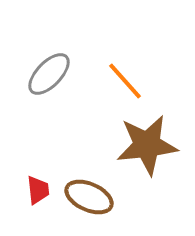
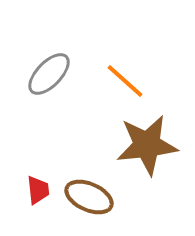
orange line: rotated 6 degrees counterclockwise
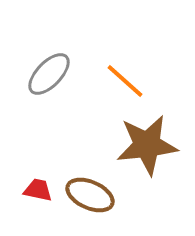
red trapezoid: rotated 72 degrees counterclockwise
brown ellipse: moved 1 px right, 2 px up
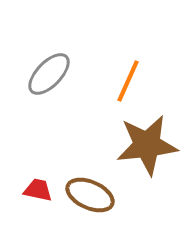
orange line: moved 3 px right; rotated 72 degrees clockwise
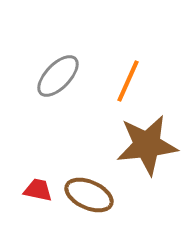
gray ellipse: moved 9 px right, 2 px down
brown ellipse: moved 1 px left
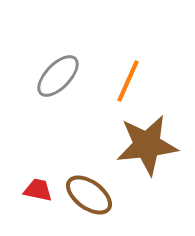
brown ellipse: rotated 12 degrees clockwise
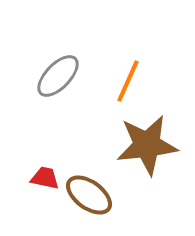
red trapezoid: moved 7 px right, 12 px up
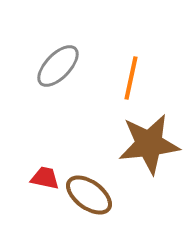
gray ellipse: moved 10 px up
orange line: moved 3 px right, 3 px up; rotated 12 degrees counterclockwise
brown star: moved 2 px right, 1 px up
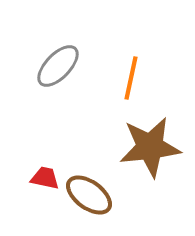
brown star: moved 1 px right, 3 px down
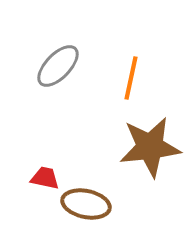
brown ellipse: moved 3 px left, 9 px down; rotated 24 degrees counterclockwise
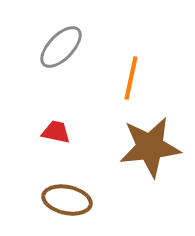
gray ellipse: moved 3 px right, 19 px up
red trapezoid: moved 11 px right, 46 px up
brown ellipse: moved 19 px left, 4 px up
